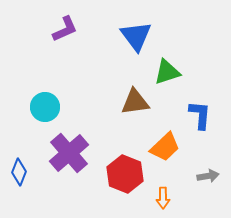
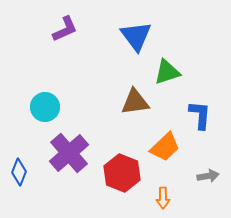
red hexagon: moved 3 px left, 1 px up
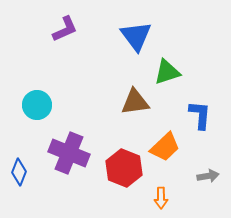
cyan circle: moved 8 px left, 2 px up
purple cross: rotated 27 degrees counterclockwise
red hexagon: moved 2 px right, 5 px up
orange arrow: moved 2 px left
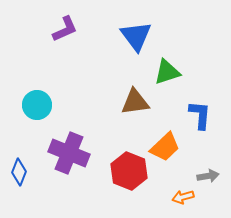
red hexagon: moved 5 px right, 3 px down
orange arrow: moved 22 px right, 1 px up; rotated 75 degrees clockwise
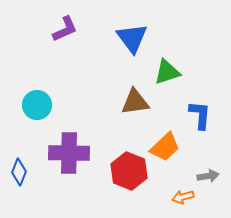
blue triangle: moved 4 px left, 2 px down
purple cross: rotated 21 degrees counterclockwise
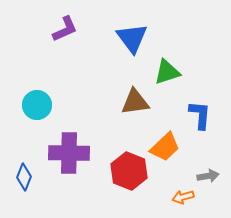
blue diamond: moved 5 px right, 5 px down
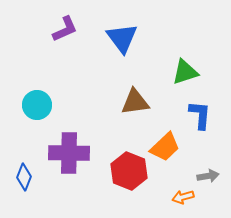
blue triangle: moved 10 px left
green triangle: moved 18 px right
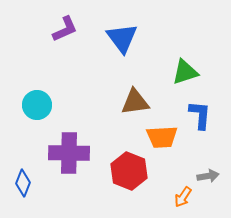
orange trapezoid: moved 3 px left, 10 px up; rotated 40 degrees clockwise
blue diamond: moved 1 px left, 6 px down
orange arrow: rotated 40 degrees counterclockwise
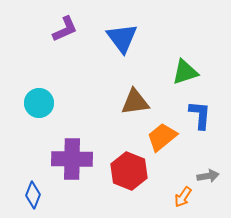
cyan circle: moved 2 px right, 2 px up
orange trapezoid: rotated 144 degrees clockwise
purple cross: moved 3 px right, 6 px down
blue diamond: moved 10 px right, 12 px down
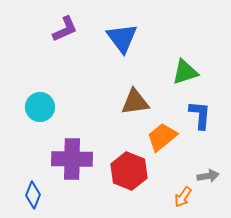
cyan circle: moved 1 px right, 4 px down
